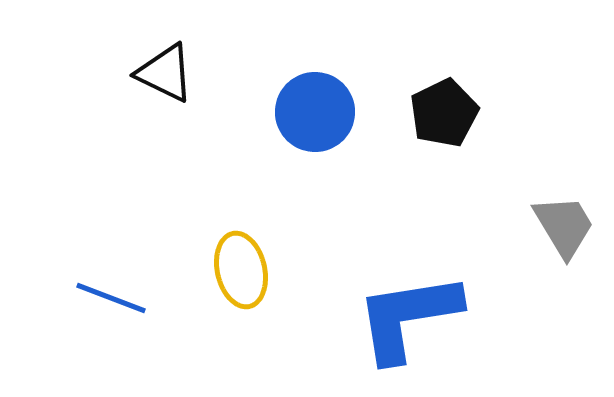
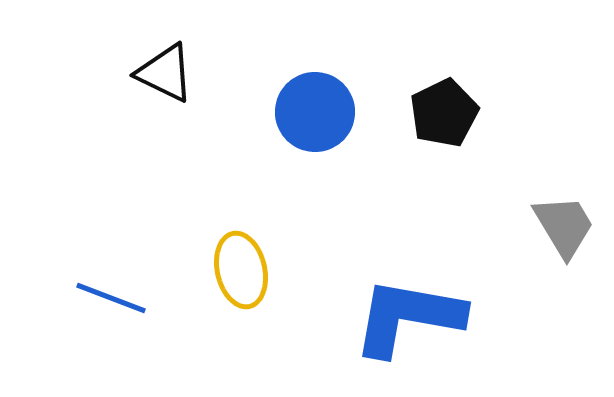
blue L-shape: rotated 19 degrees clockwise
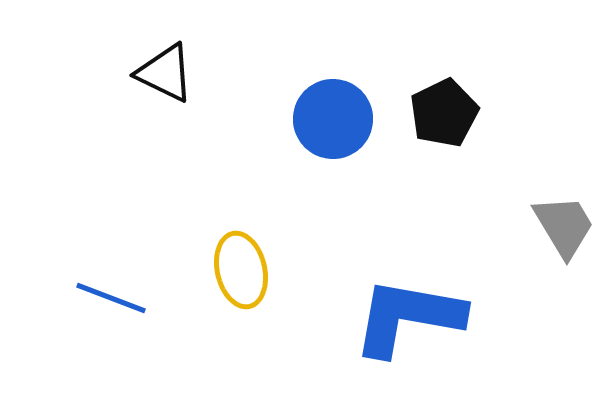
blue circle: moved 18 px right, 7 px down
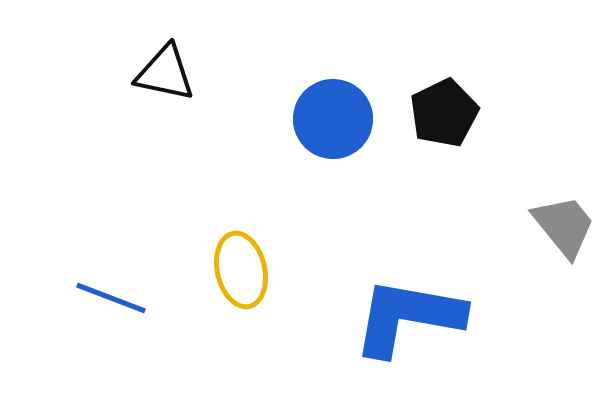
black triangle: rotated 14 degrees counterclockwise
gray trapezoid: rotated 8 degrees counterclockwise
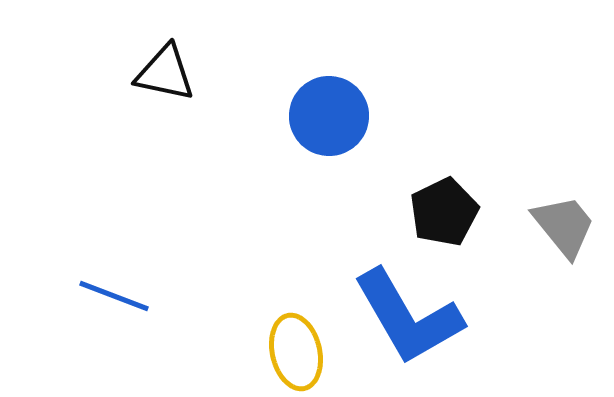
black pentagon: moved 99 px down
blue circle: moved 4 px left, 3 px up
yellow ellipse: moved 55 px right, 82 px down
blue line: moved 3 px right, 2 px up
blue L-shape: rotated 130 degrees counterclockwise
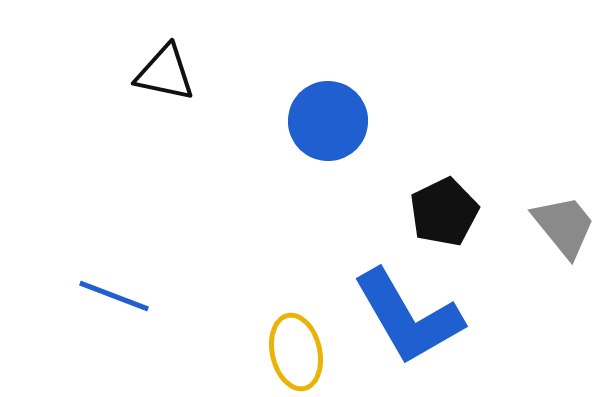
blue circle: moved 1 px left, 5 px down
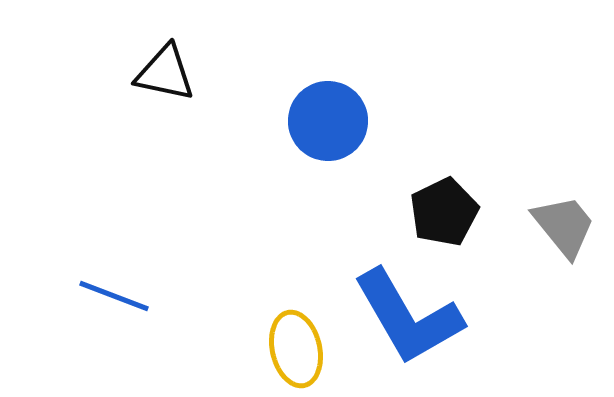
yellow ellipse: moved 3 px up
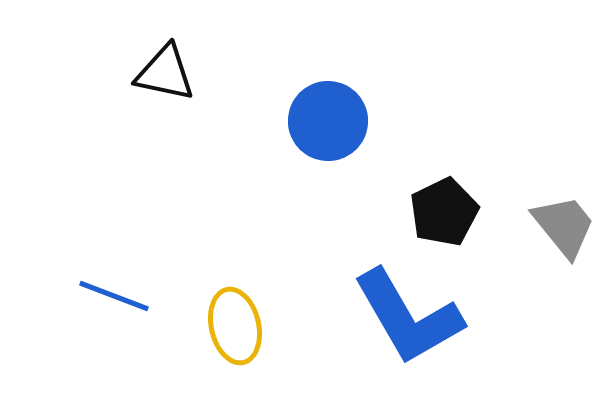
yellow ellipse: moved 61 px left, 23 px up
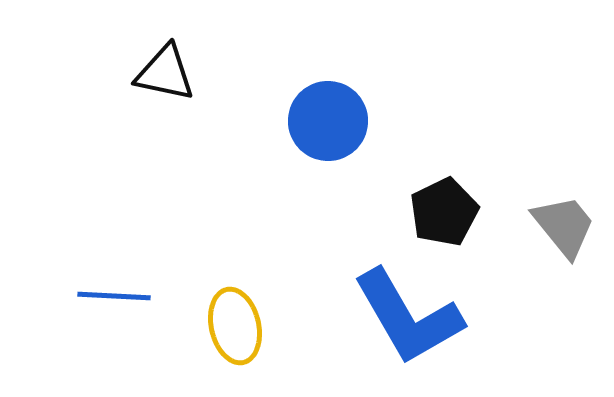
blue line: rotated 18 degrees counterclockwise
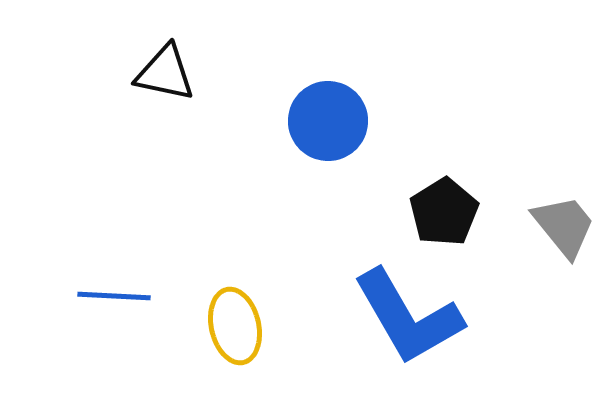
black pentagon: rotated 6 degrees counterclockwise
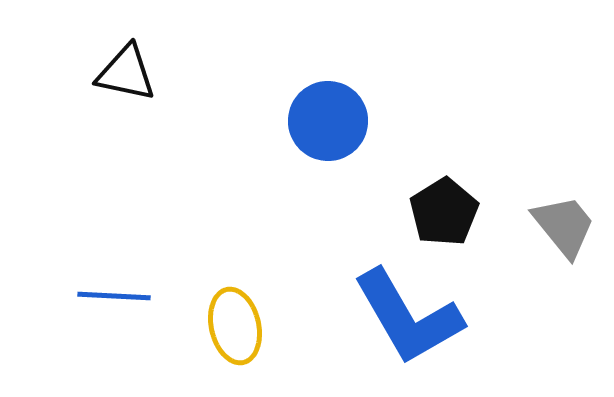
black triangle: moved 39 px left
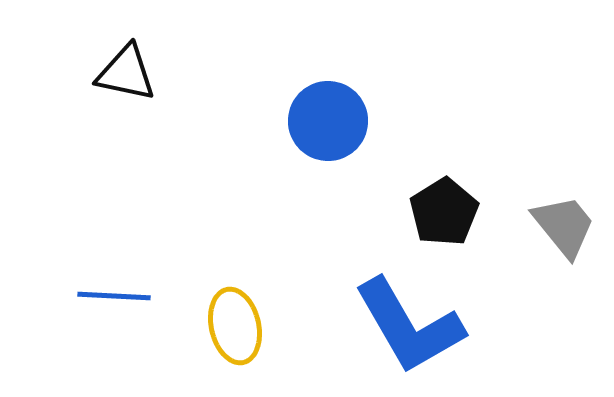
blue L-shape: moved 1 px right, 9 px down
